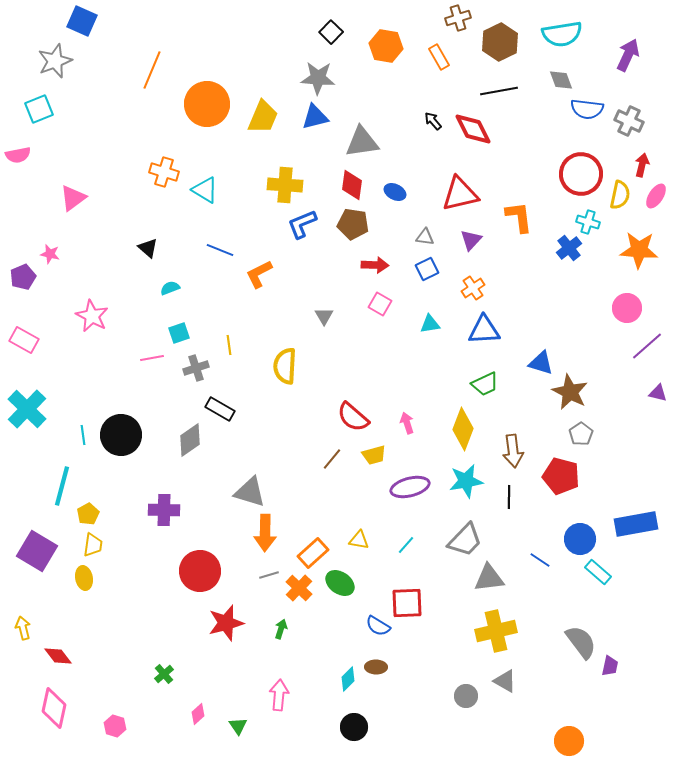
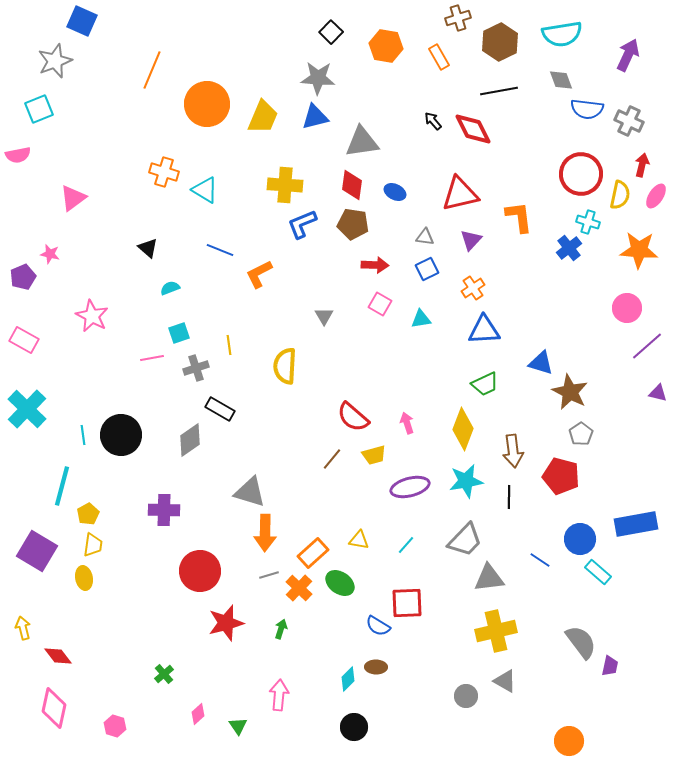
cyan triangle at (430, 324): moved 9 px left, 5 px up
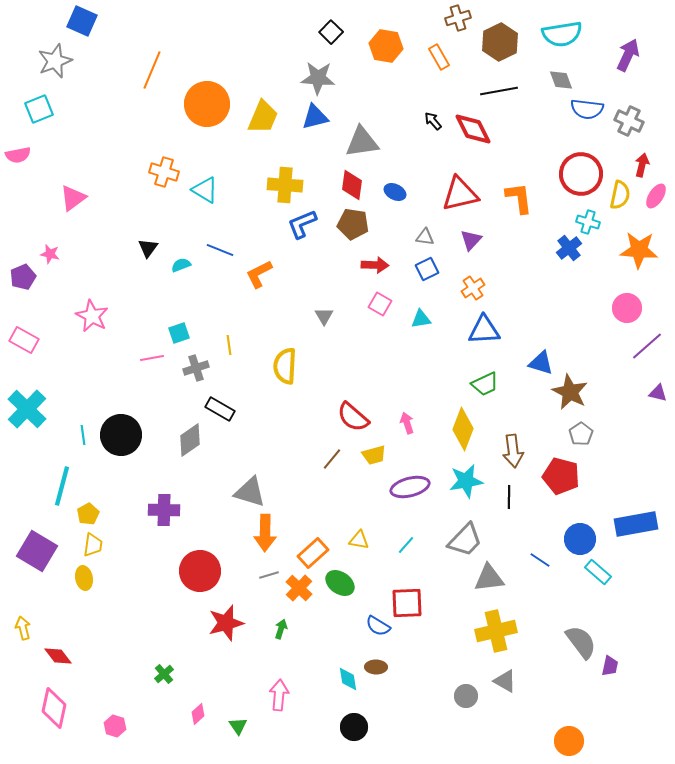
orange L-shape at (519, 217): moved 19 px up
black triangle at (148, 248): rotated 25 degrees clockwise
cyan semicircle at (170, 288): moved 11 px right, 23 px up
cyan diamond at (348, 679): rotated 55 degrees counterclockwise
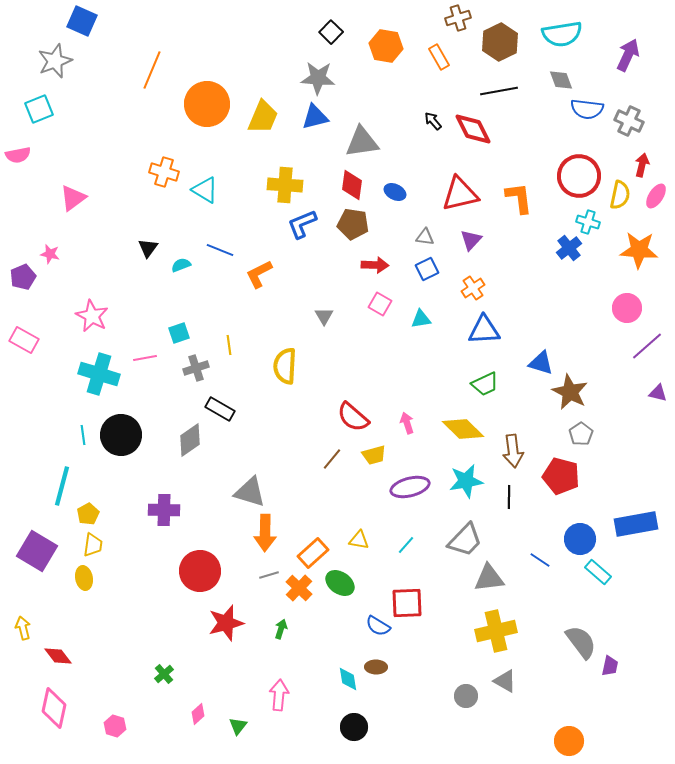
red circle at (581, 174): moved 2 px left, 2 px down
pink line at (152, 358): moved 7 px left
cyan cross at (27, 409): moved 72 px right, 35 px up; rotated 27 degrees counterclockwise
yellow diamond at (463, 429): rotated 66 degrees counterclockwise
green triangle at (238, 726): rotated 12 degrees clockwise
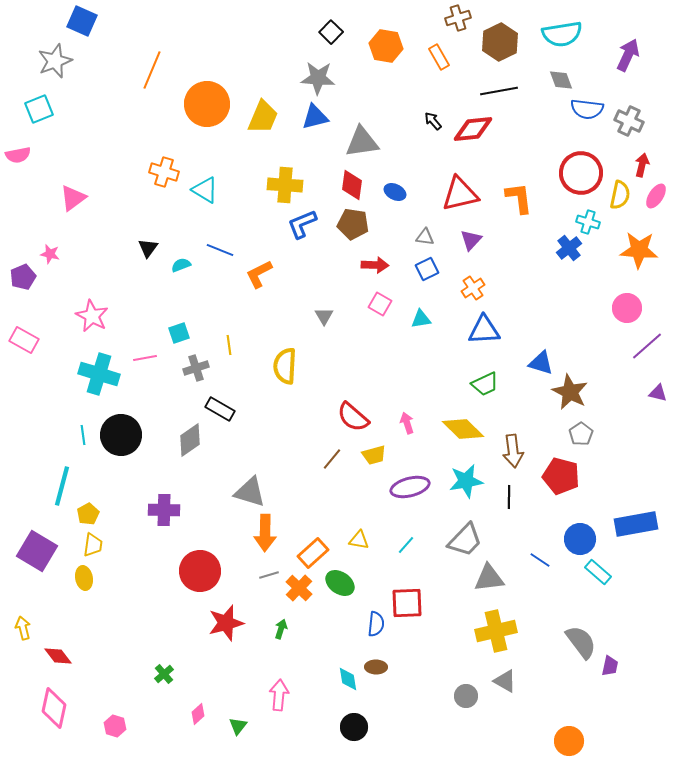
red diamond at (473, 129): rotated 69 degrees counterclockwise
red circle at (579, 176): moved 2 px right, 3 px up
blue semicircle at (378, 626): moved 2 px left, 2 px up; rotated 115 degrees counterclockwise
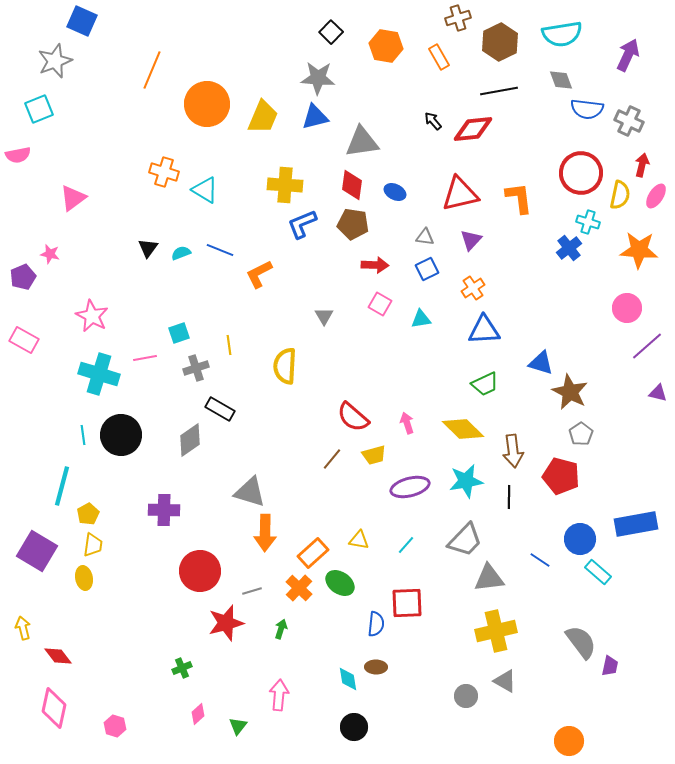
cyan semicircle at (181, 265): moved 12 px up
gray line at (269, 575): moved 17 px left, 16 px down
green cross at (164, 674): moved 18 px right, 6 px up; rotated 18 degrees clockwise
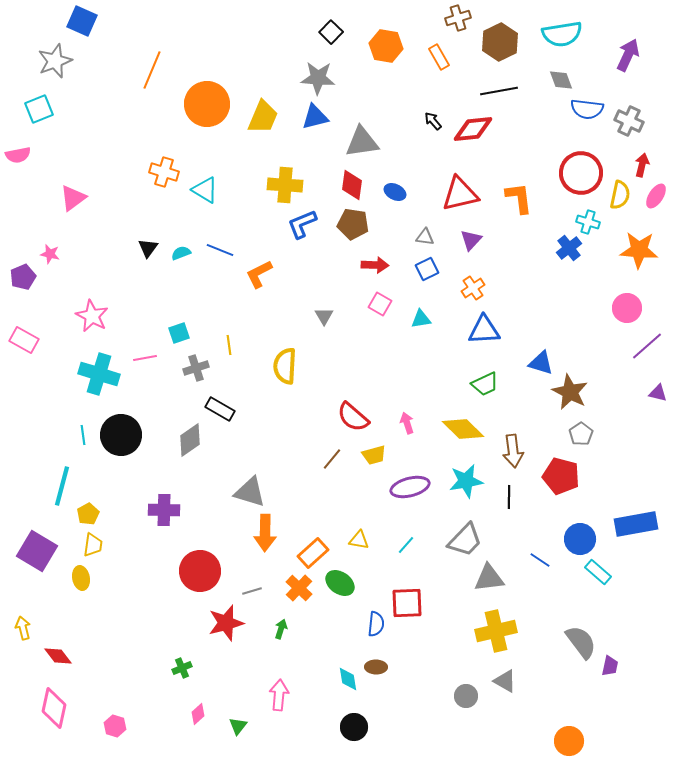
yellow ellipse at (84, 578): moved 3 px left
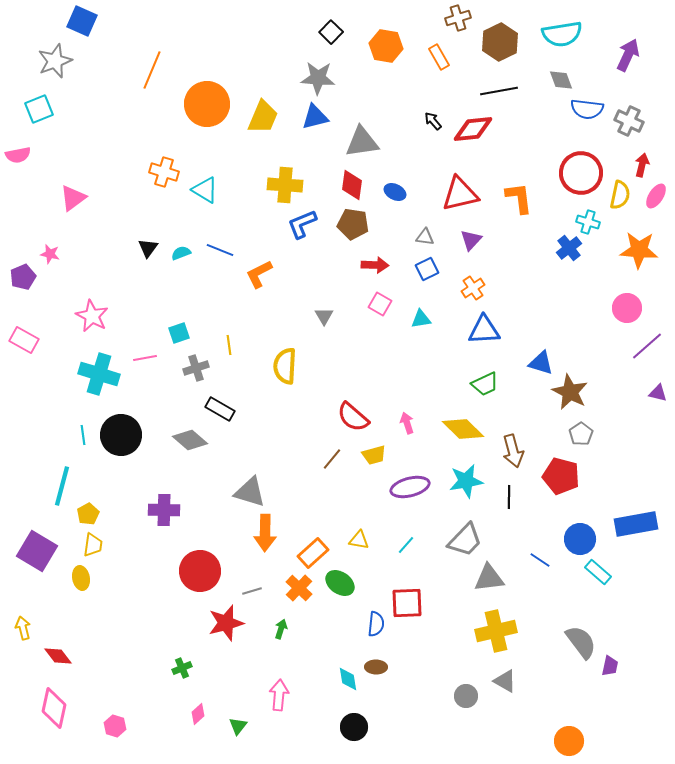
gray diamond at (190, 440): rotated 76 degrees clockwise
brown arrow at (513, 451): rotated 8 degrees counterclockwise
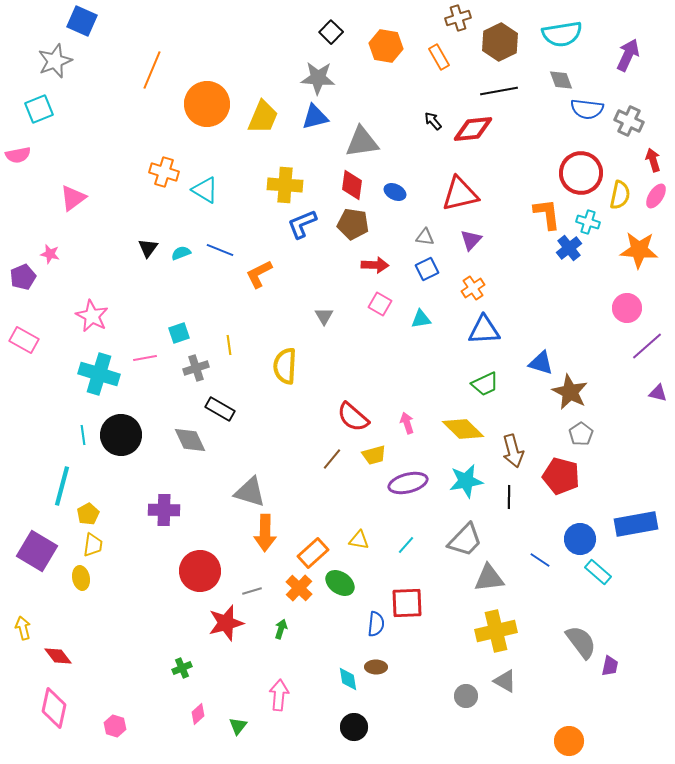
red arrow at (642, 165): moved 11 px right, 5 px up; rotated 30 degrees counterclockwise
orange L-shape at (519, 198): moved 28 px right, 16 px down
gray diamond at (190, 440): rotated 24 degrees clockwise
purple ellipse at (410, 487): moved 2 px left, 4 px up
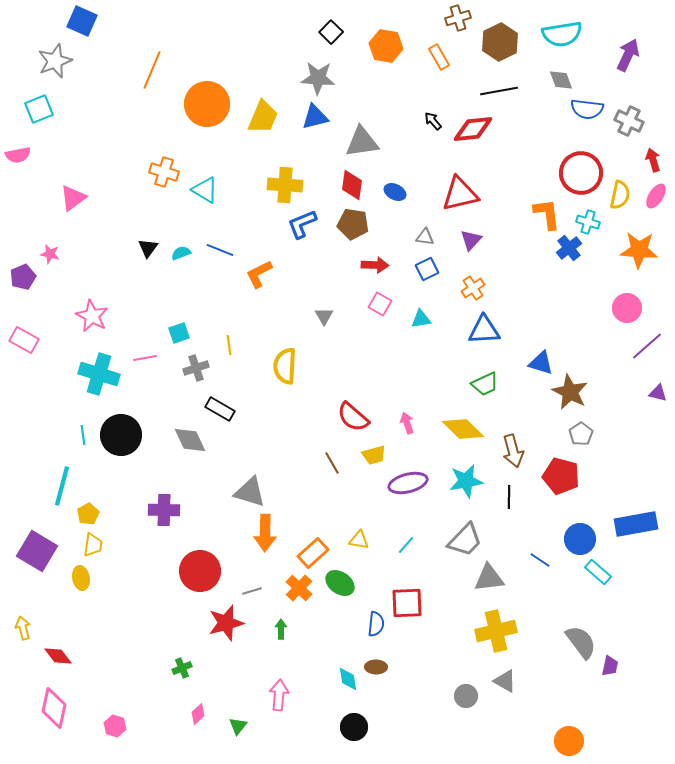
brown line at (332, 459): moved 4 px down; rotated 70 degrees counterclockwise
green arrow at (281, 629): rotated 18 degrees counterclockwise
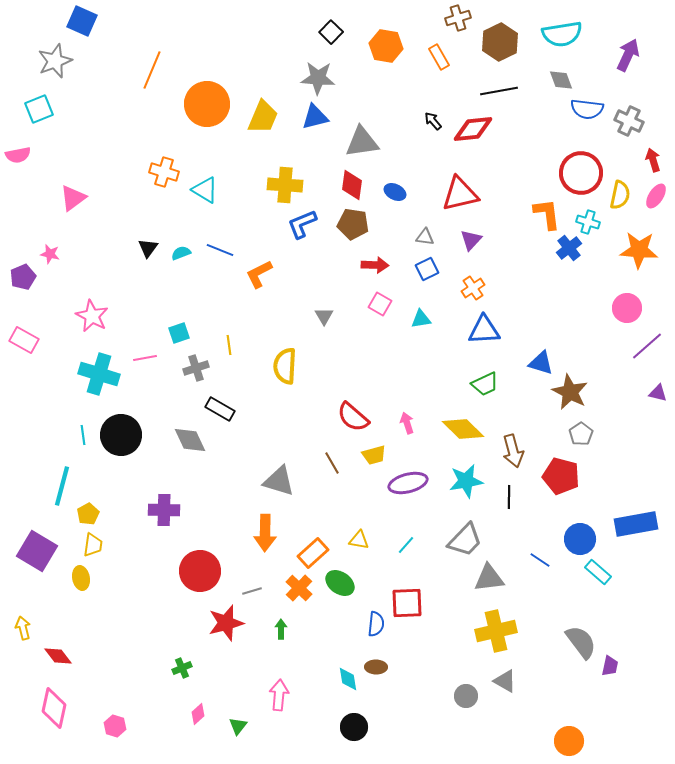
gray triangle at (250, 492): moved 29 px right, 11 px up
